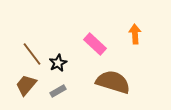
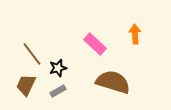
black star: moved 5 px down; rotated 12 degrees clockwise
brown trapezoid: rotated 15 degrees counterclockwise
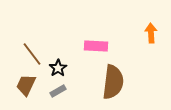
orange arrow: moved 16 px right, 1 px up
pink rectangle: moved 1 px right, 2 px down; rotated 40 degrees counterclockwise
black star: rotated 18 degrees counterclockwise
brown semicircle: rotated 80 degrees clockwise
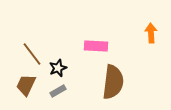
black star: rotated 12 degrees clockwise
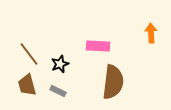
pink rectangle: moved 2 px right
brown line: moved 3 px left
black star: moved 2 px right, 4 px up
brown trapezoid: moved 1 px right; rotated 40 degrees counterclockwise
gray rectangle: rotated 56 degrees clockwise
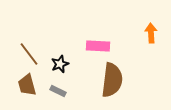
brown semicircle: moved 1 px left, 2 px up
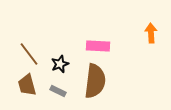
brown semicircle: moved 17 px left, 1 px down
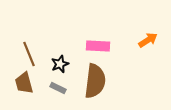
orange arrow: moved 3 px left, 7 px down; rotated 60 degrees clockwise
brown line: rotated 15 degrees clockwise
brown trapezoid: moved 3 px left, 2 px up
gray rectangle: moved 3 px up
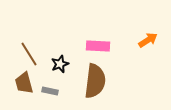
brown line: rotated 10 degrees counterclockwise
gray rectangle: moved 8 px left, 3 px down; rotated 14 degrees counterclockwise
